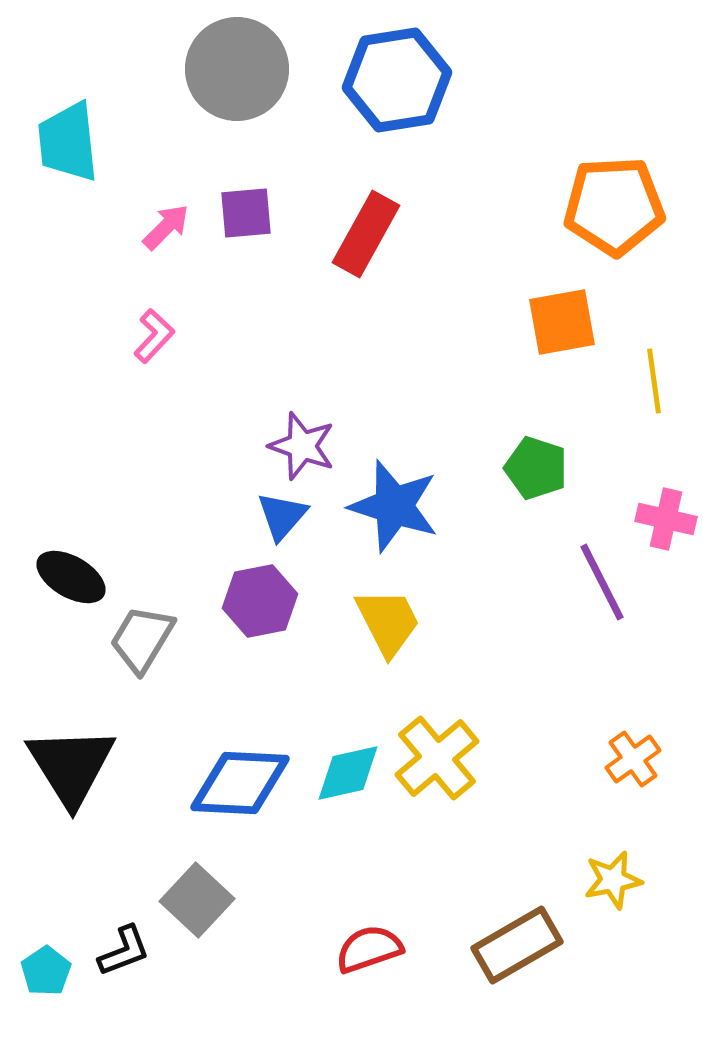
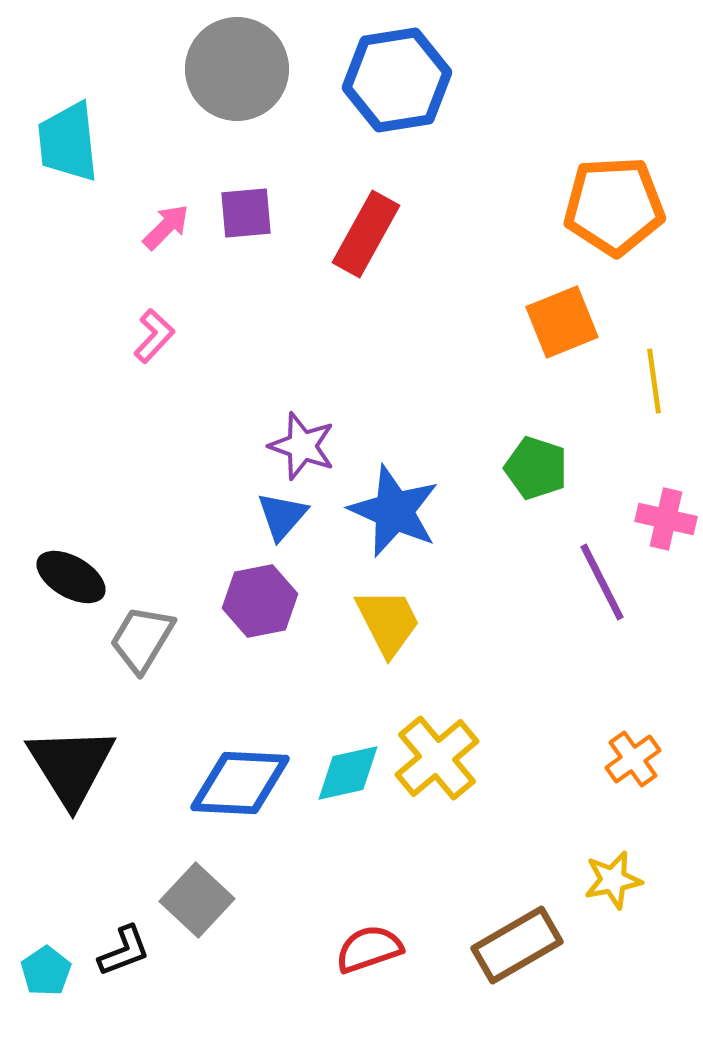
orange square: rotated 12 degrees counterclockwise
blue star: moved 5 px down; rotated 6 degrees clockwise
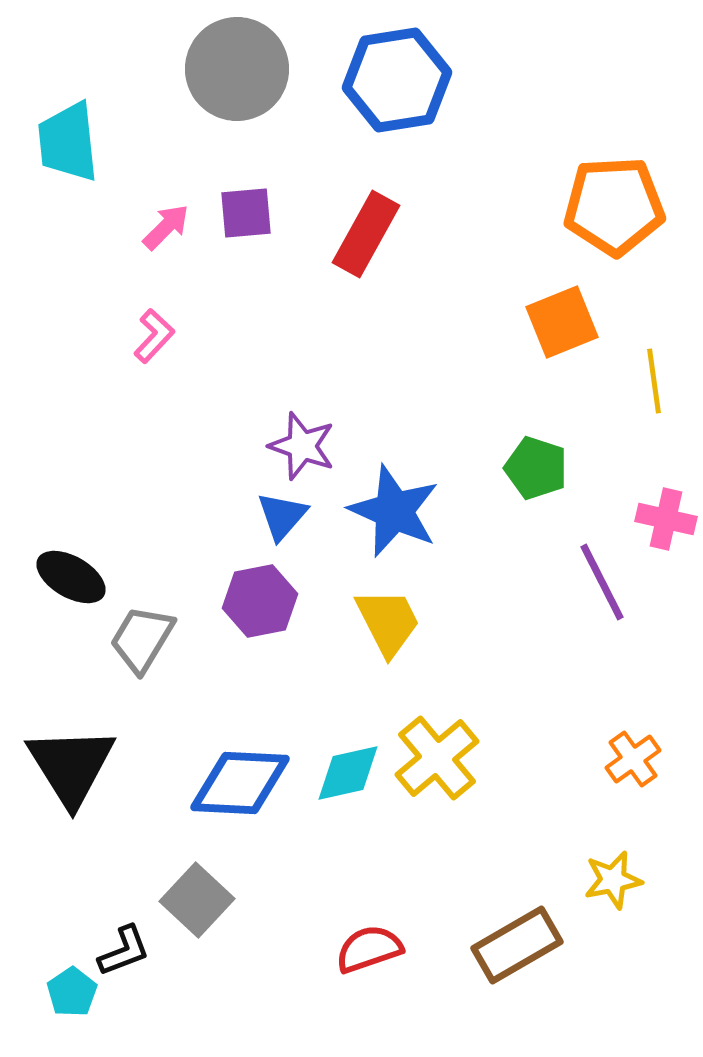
cyan pentagon: moved 26 px right, 21 px down
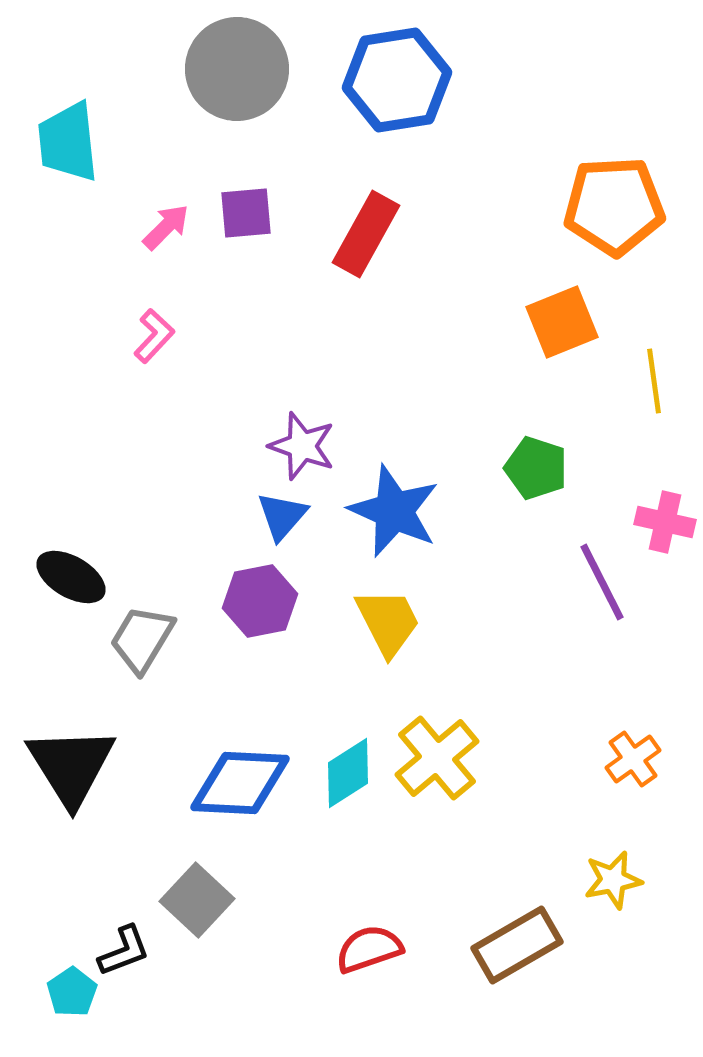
pink cross: moved 1 px left, 3 px down
cyan diamond: rotated 20 degrees counterclockwise
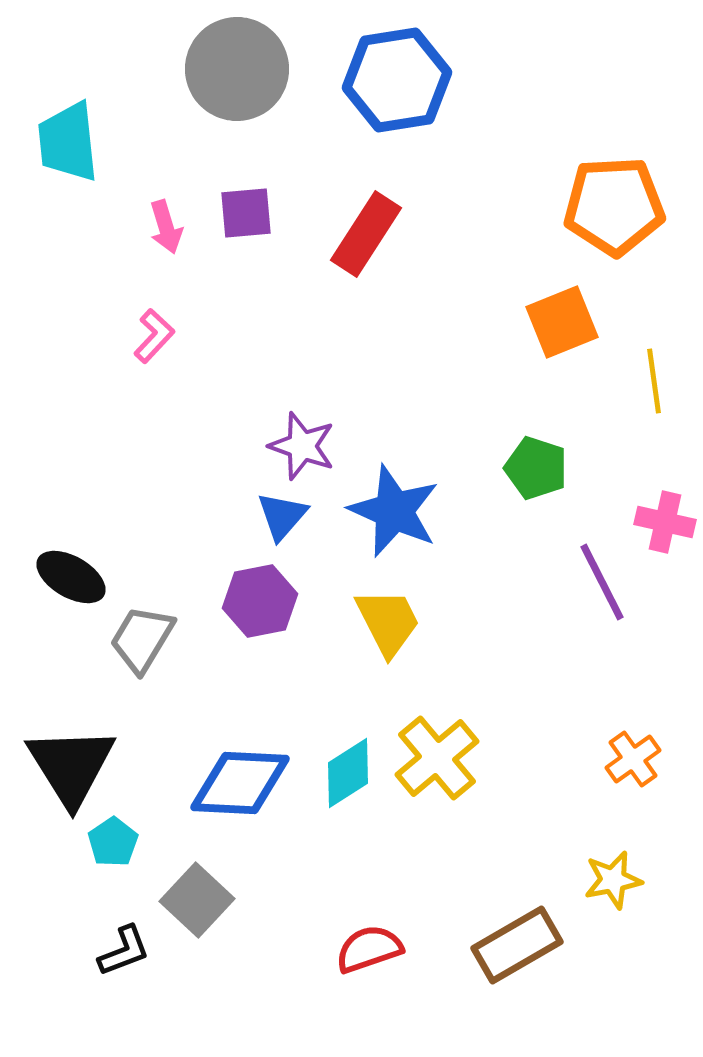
pink arrow: rotated 118 degrees clockwise
red rectangle: rotated 4 degrees clockwise
cyan pentagon: moved 41 px right, 150 px up
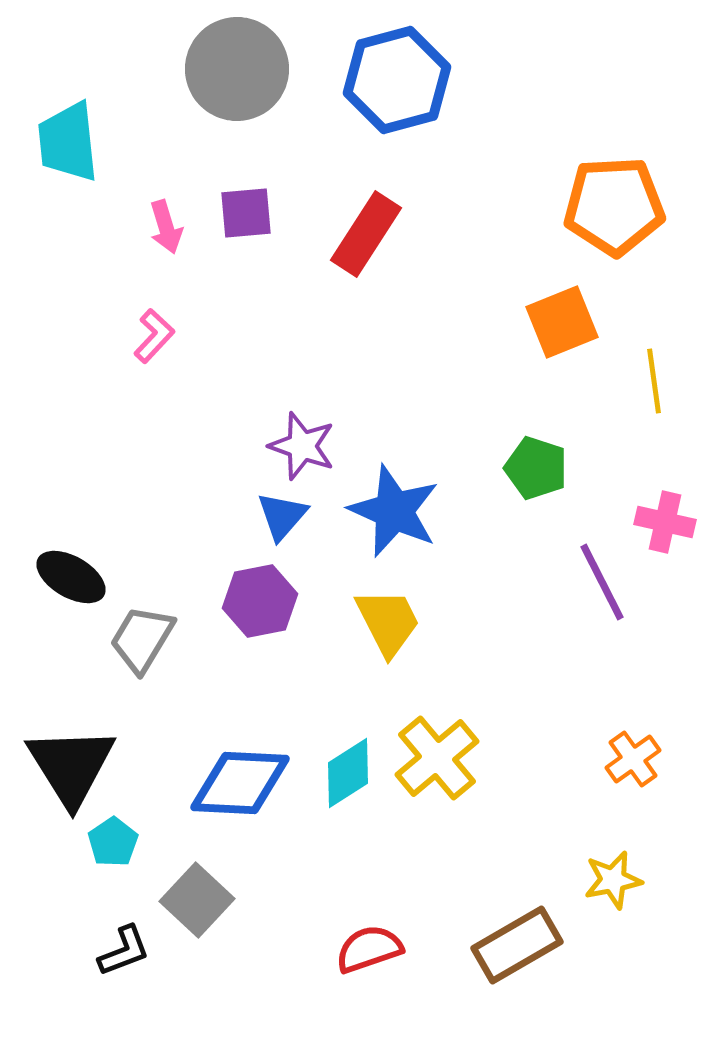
blue hexagon: rotated 6 degrees counterclockwise
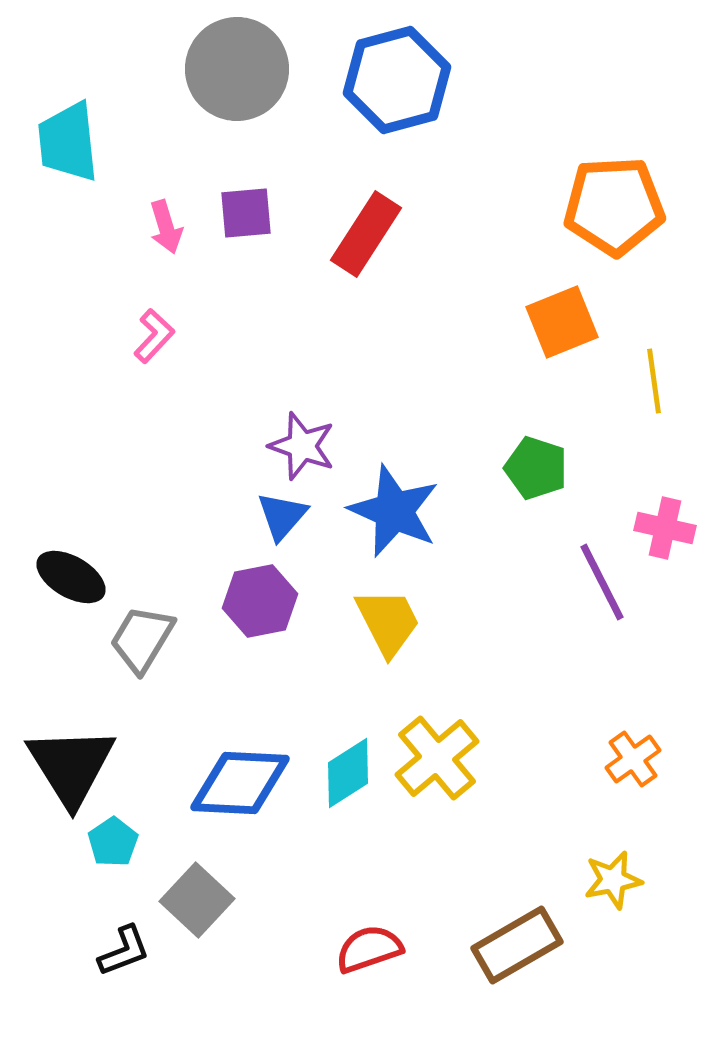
pink cross: moved 6 px down
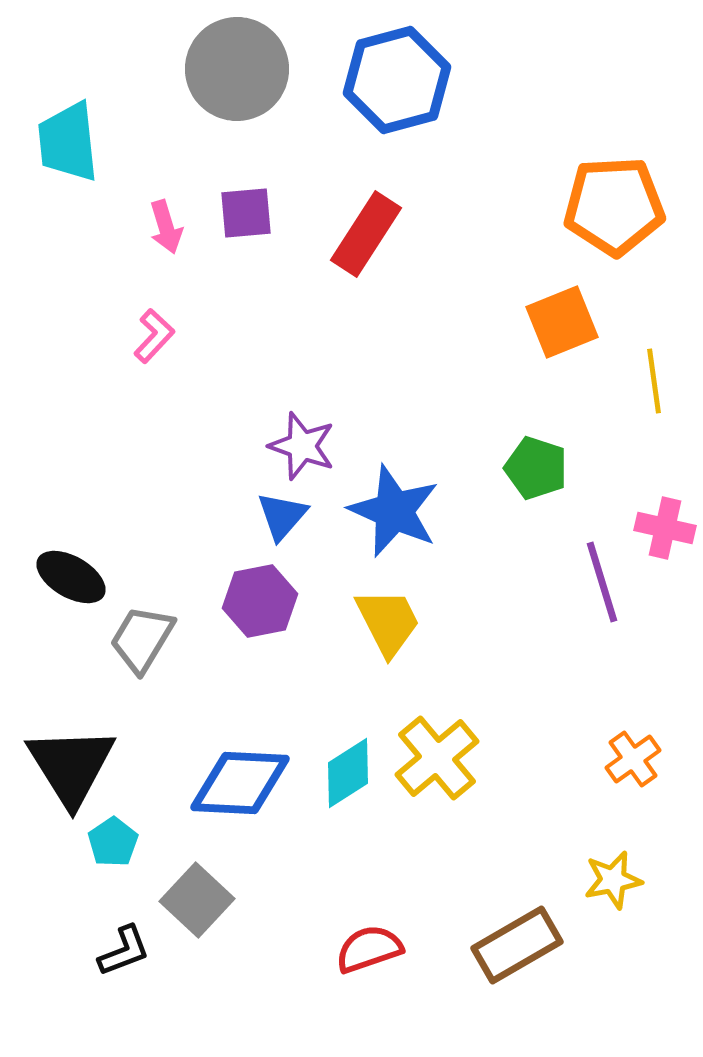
purple line: rotated 10 degrees clockwise
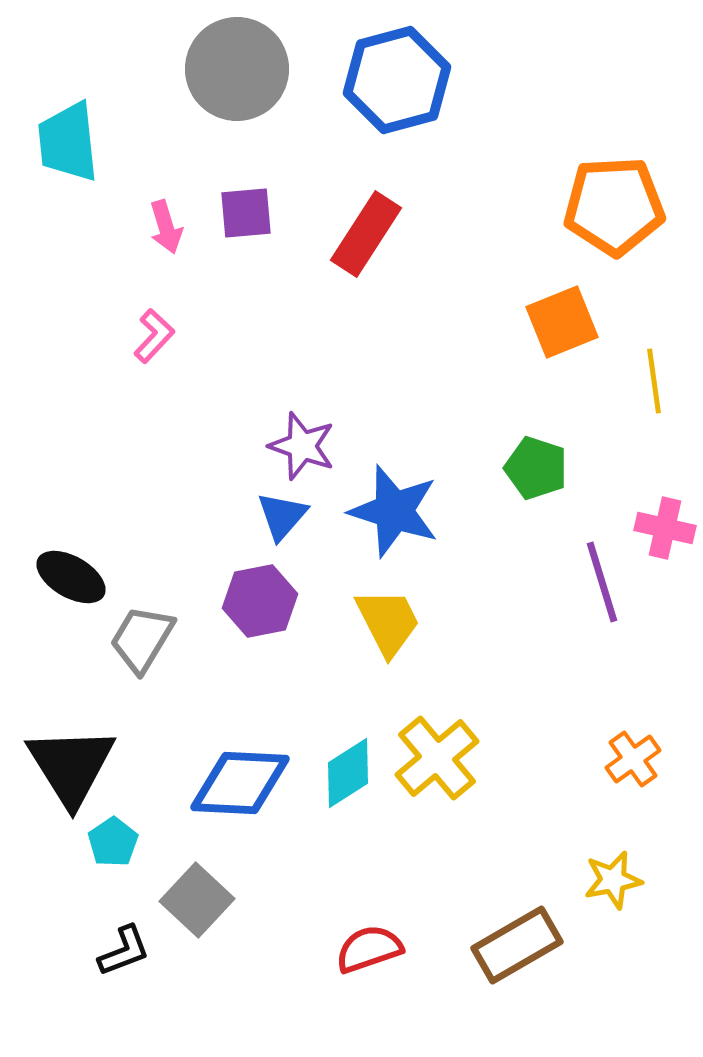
blue star: rotated 6 degrees counterclockwise
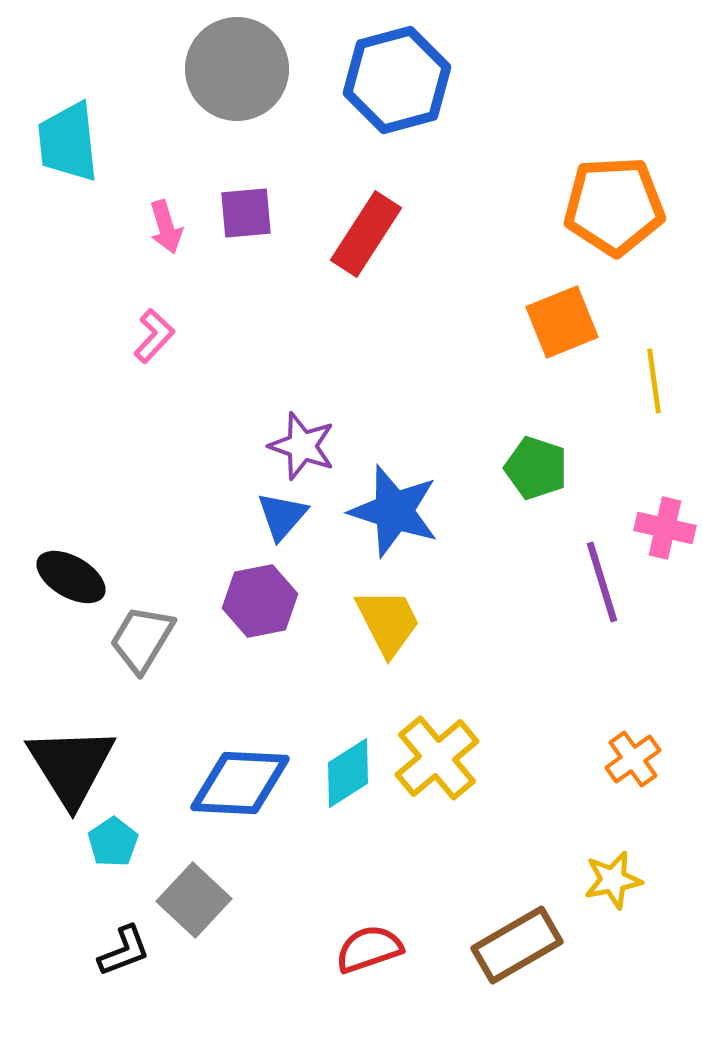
gray square: moved 3 px left
